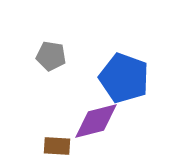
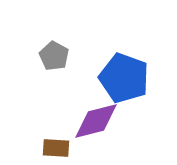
gray pentagon: moved 3 px right; rotated 20 degrees clockwise
brown rectangle: moved 1 px left, 2 px down
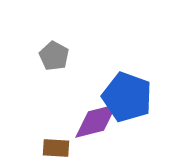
blue pentagon: moved 3 px right, 19 px down
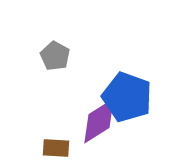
gray pentagon: moved 1 px right
purple diamond: moved 3 px right; rotated 18 degrees counterclockwise
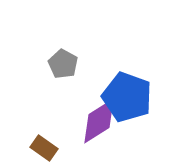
gray pentagon: moved 8 px right, 8 px down
brown rectangle: moved 12 px left; rotated 32 degrees clockwise
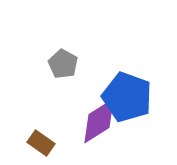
brown rectangle: moved 3 px left, 5 px up
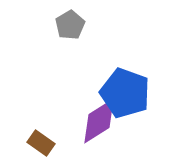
gray pentagon: moved 7 px right, 39 px up; rotated 12 degrees clockwise
blue pentagon: moved 2 px left, 4 px up
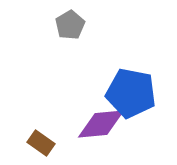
blue pentagon: moved 6 px right; rotated 9 degrees counterclockwise
purple diamond: moved 2 px right, 3 px down; rotated 27 degrees clockwise
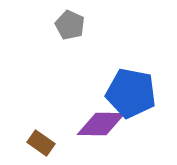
gray pentagon: rotated 16 degrees counterclockwise
purple diamond: rotated 6 degrees clockwise
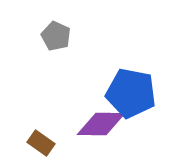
gray pentagon: moved 14 px left, 11 px down
